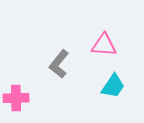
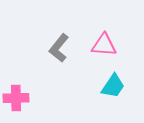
gray L-shape: moved 16 px up
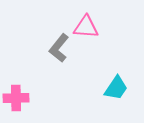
pink triangle: moved 18 px left, 18 px up
cyan trapezoid: moved 3 px right, 2 px down
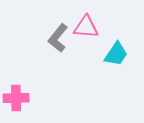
gray L-shape: moved 1 px left, 10 px up
cyan trapezoid: moved 34 px up
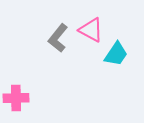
pink triangle: moved 5 px right, 3 px down; rotated 24 degrees clockwise
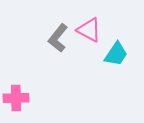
pink triangle: moved 2 px left
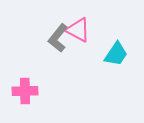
pink triangle: moved 11 px left
pink cross: moved 9 px right, 7 px up
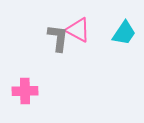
gray L-shape: rotated 148 degrees clockwise
cyan trapezoid: moved 8 px right, 21 px up
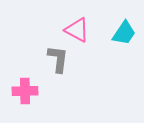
pink triangle: moved 1 px left
gray L-shape: moved 21 px down
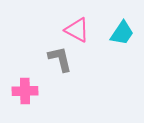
cyan trapezoid: moved 2 px left
gray L-shape: moved 2 px right; rotated 20 degrees counterclockwise
